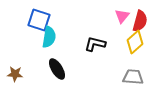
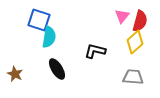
black L-shape: moved 7 px down
brown star: rotated 21 degrees clockwise
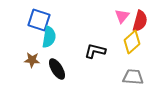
yellow diamond: moved 3 px left
brown star: moved 17 px right, 14 px up; rotated 21 degrees counterclockwise
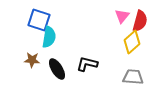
black L-shape: moved 8 px left, 13 px down
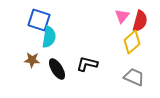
gray trapezoid: moved 1 px right; rotated 20 degrees clockwise
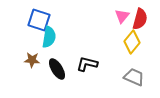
red semicircle: moved 2 px up
yellow diamond: rotated 10 degrees counterclockwise
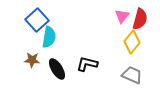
blue square: moved 2 px left; rotated 30 degrees clockwise
gray trapezoid: moved 2 px left, 2 px up
